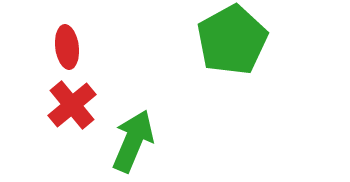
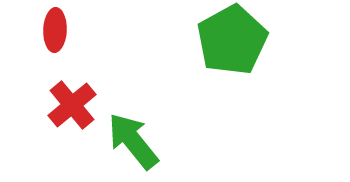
red ellipse: moved 12 px left, 17 px up; rotated 9 degrees clockwise
green arrow: rotated 62 degrees counterclockwise
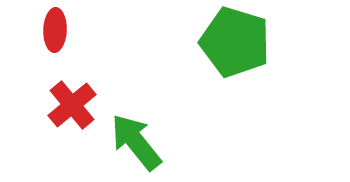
green pentagon: moved 3 px right, 2 px down; rotated 26 degrees counterclockwise
green arrow: moved 3 px right, 1 px down
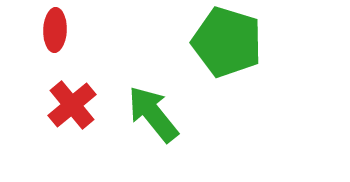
green pentagon: moved 8 px left
green arrow: moved 17 px right, 28 px up
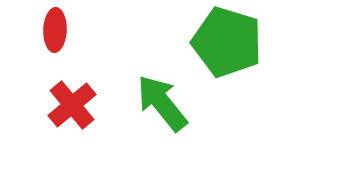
green arrow: moved 9 px right, 11 px up
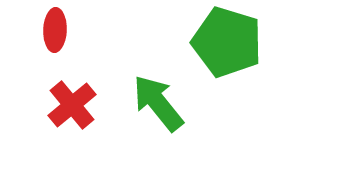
green arrow: moved 4 px left
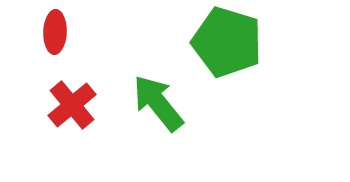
red ellipse: moved 2 px down
